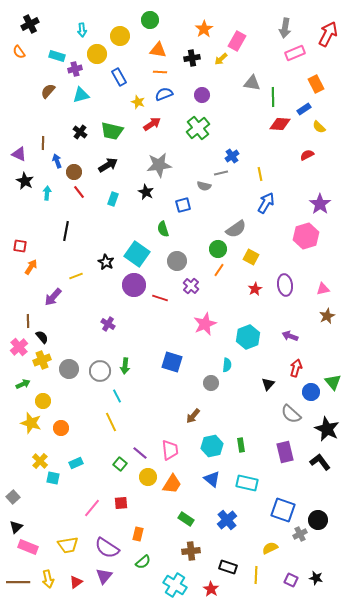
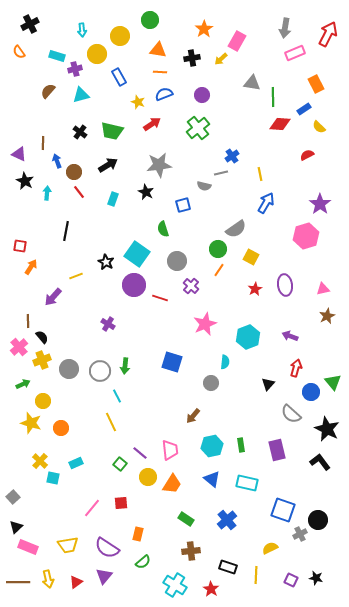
cyan semicircle at (227, 365): moved 2 px left, 3 px up
purple rectangle at (285, 452): moved 8 px left, 2 px up
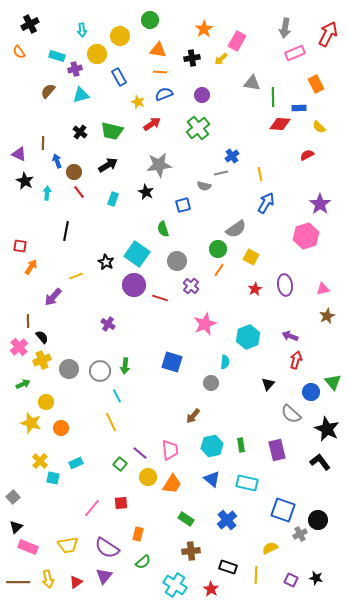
blue rectangle at (304, 109): moved 5 px left, 1 px up; rotated 32 degrees clockwise
red arrow at (296, 368): moved 8 px up
yellow circle at (43, 401): moved 3 px right, 1 px down
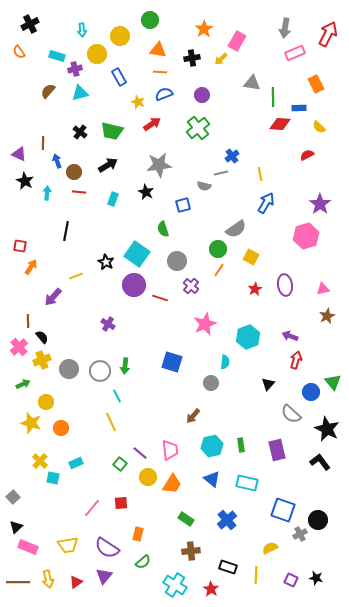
cyan triangle at (81, 95): moved 1 px left, 2 px up
red line at (79, 192): rotated 48 degrees counterclockwise
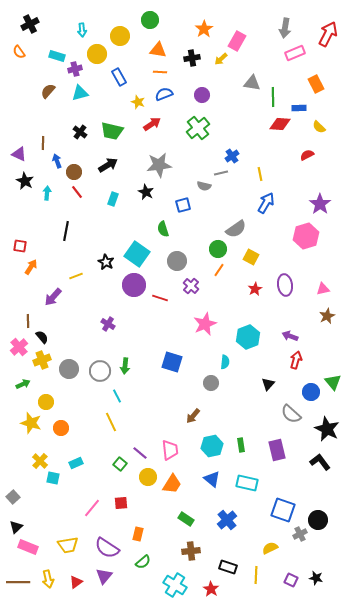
red line at (79, 192): moved 2 px left; rotated 48 degrees clockwise
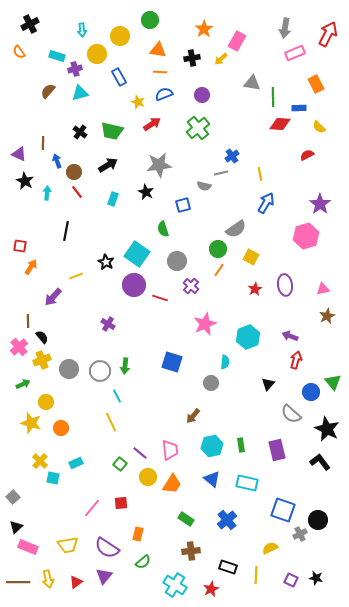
red star at (211, 589): rotated 14 degrees clockwise
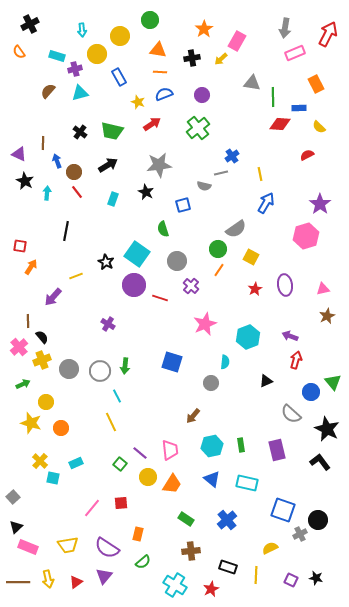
black triangle at (268, 384): moved 2 px left, 3 px up; rotated 24 degrees clockwise
